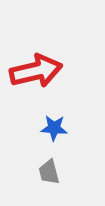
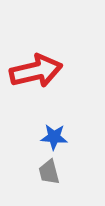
blue star: moved 9 px down
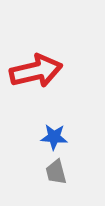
gray trapezoid: moved 7 px right
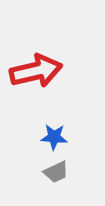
gray trapezoid: rotated 100 degrees counterclockwise
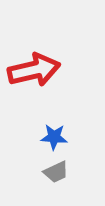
red arrow: moved 2 px left, 1 px up
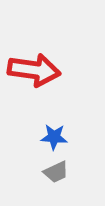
red arrow: rotated 21 degrees clockwise
